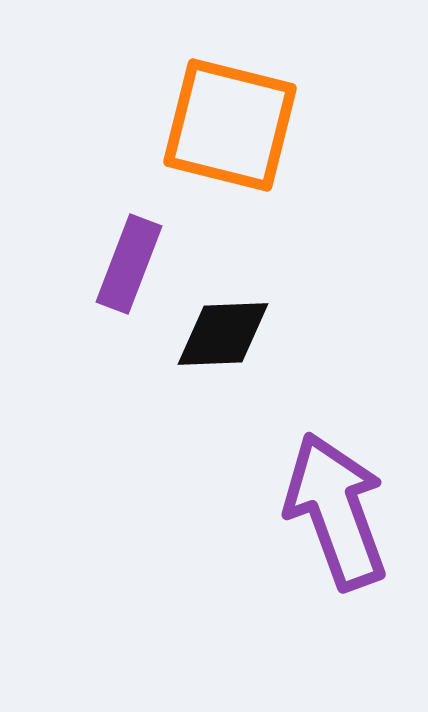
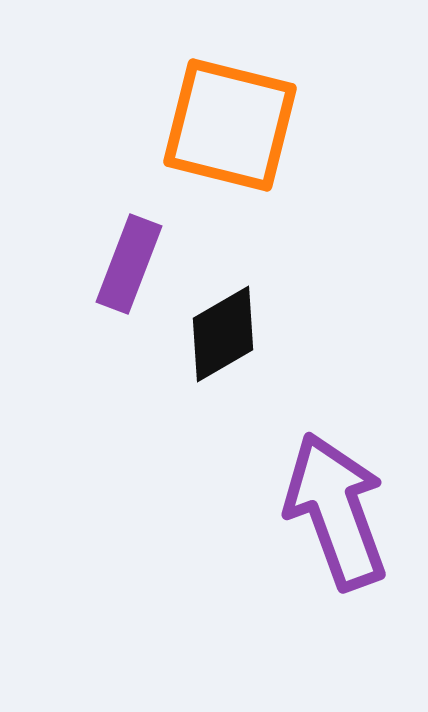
black diamond: rotated 28 degrees counterclockwise
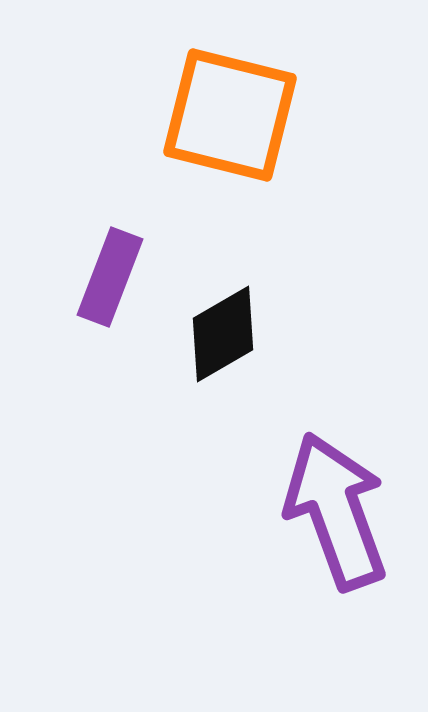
orange square: moved 10 px up
purple rectangle: moved 19 px left, 13 px down
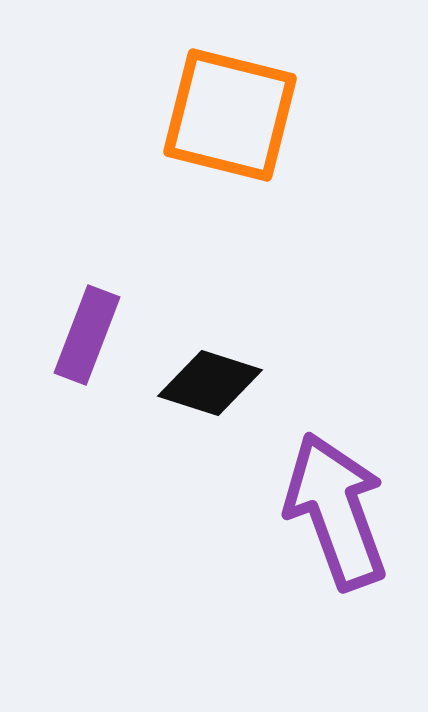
purple rectangle: moved 23 px left, 58 px down
black diamond: moved 13 px left, 49 px down; rotated 48 degrees clockwise
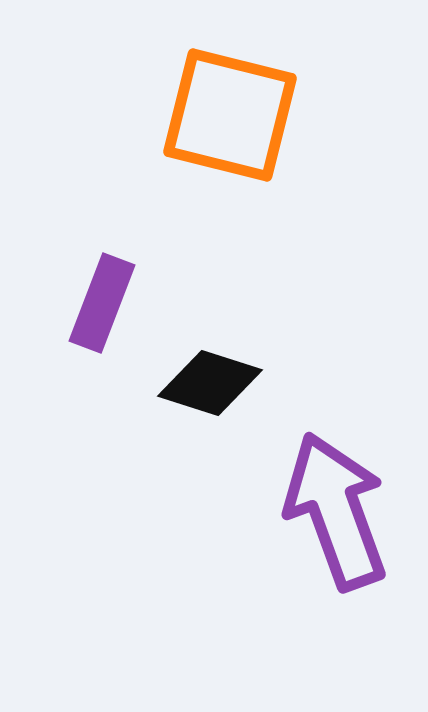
purple rectangle: moved 15 px right, 32 px up
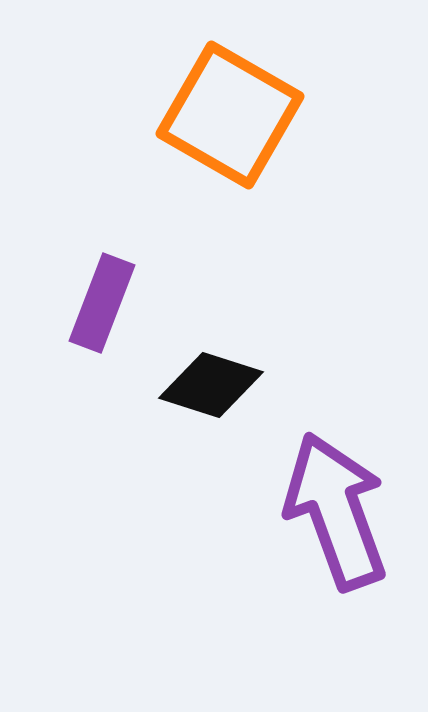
orange square: rotated 16 degrees clockwise
black diamond: moved 1 px right, 2 px down
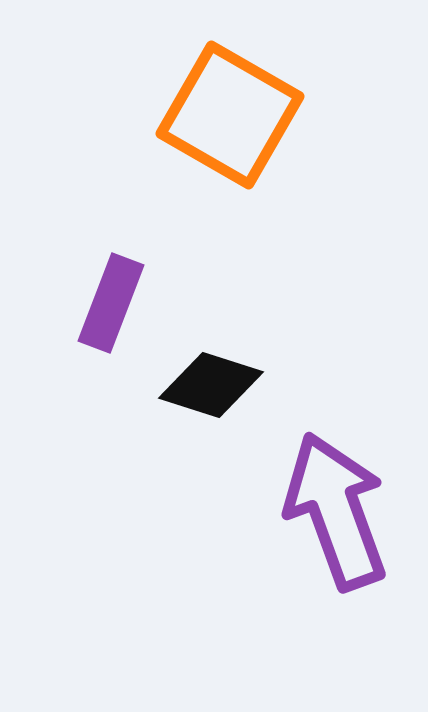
purple rectangle: moved 9 px right
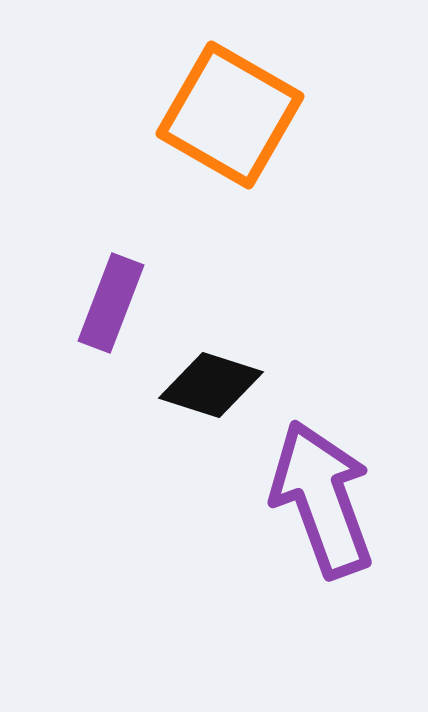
purple arrow: moved 14 px left, 12 px up
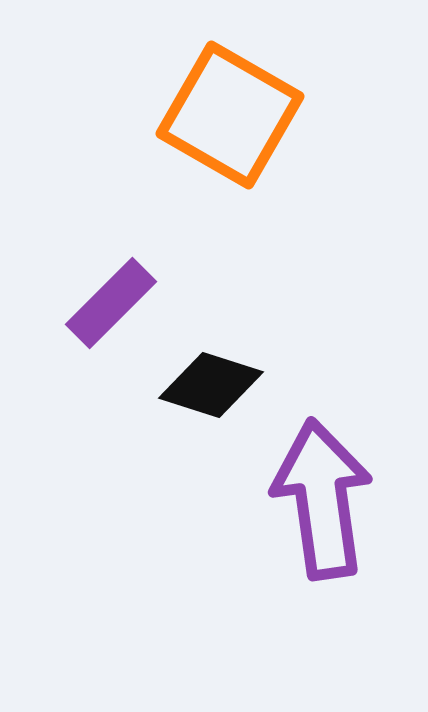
purple rectangle: rotated 24 degrees clockwise
purple arrow: rotated 12 degrees clockwise
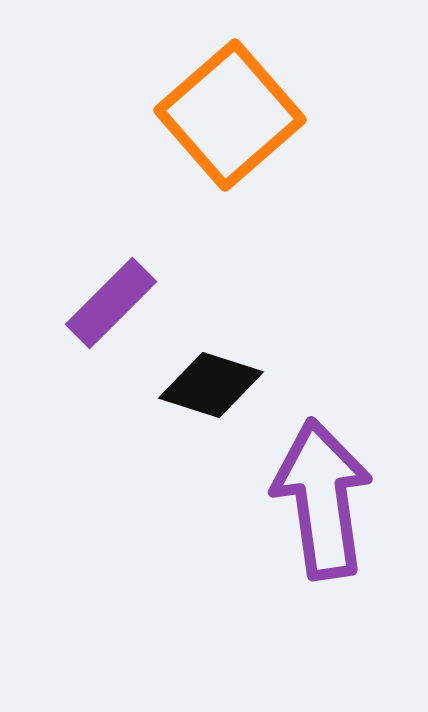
orange square: rotated 19 degrees clockwise
